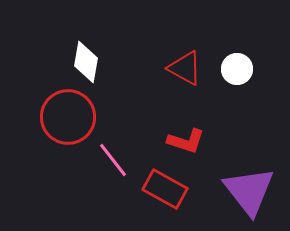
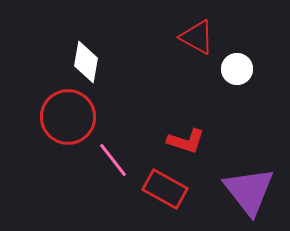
red triangle: moved 12 px right, 31 px up
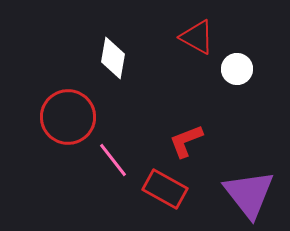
white diamond: moved 27 px right, 4 px up
red L-shape: rotated 141 degrees clockwise
purple triangle: moved 3 px down
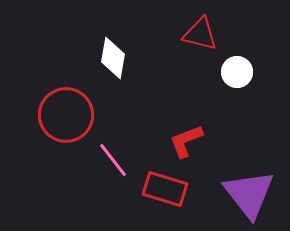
red triangle: moved 3 px right, 3 px up; rotated 15 degrees counterclockwise
white circle: moved 3 px down
red circle: moved 2 px left, 2 px up
red rectangle: rotated 12 degrees counterclockwise
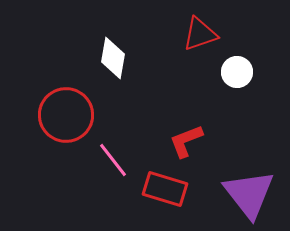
red triangle: rotated 33 degrees counterclockwise
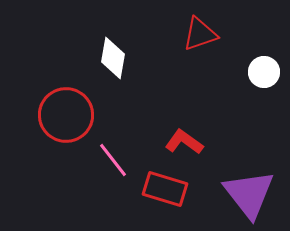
white circle: moved 27 px right
red L-shape: moved 2 px left, 1 px down; rotated 57 degrees clockwise
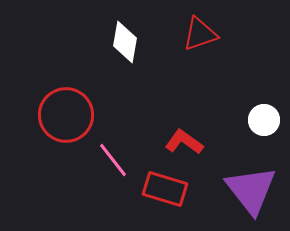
white diamond: moved 12 px right, 16 px up
white circle: moved 48 px down
purple triangle: moved 2 px right, 4 px up
